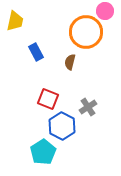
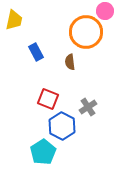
yellow trapezoid: moved 1 px left, 1 px up
brown semicircle: rotated 21 degrees counterclockwise
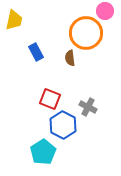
orange circle: moved 1 px down
brown semicircle: moved 4 px up
red square: moved 2 px right
gray cross: rotated 30 degrees counterclockwise
blue hexagon: moved 1 px right, 1 px up
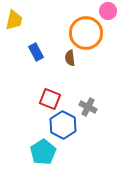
pink circle: moved 3 px right
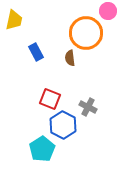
cyan pentagon: moved 1 px left, 3 px up
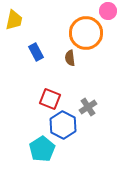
gray cross: rotated 30 degrees clockwise
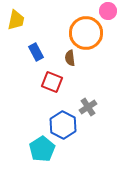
yellow trapezoid: moved 2 px right
red square: moved 2 px right, 17 px up
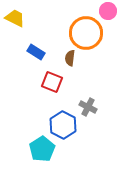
yellow trapezoid: moved 1 px left, 2 px up; rotated 75 degrees counterclockwise
blue rectangle: rotated 30 degrees counterclockwise
brown semicircle: rotated 14 degrees clockwise
gray cross: rotated 30 degrees counterclockwise
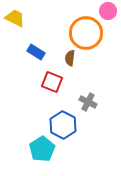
gray cross: moved 5 px up
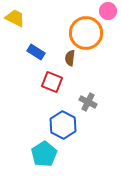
cyan pentagon: moved 2 px right, 5 px down
